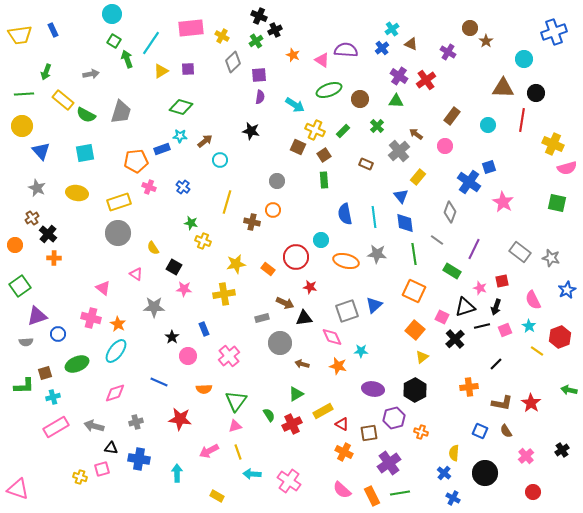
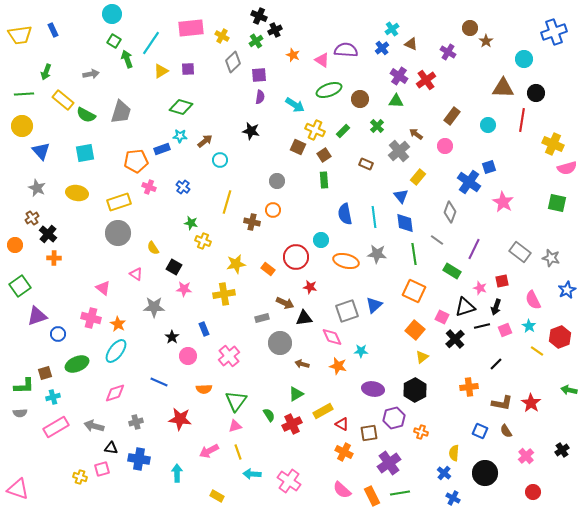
gray semicircle at (26, 342): moved 6 px left, 71 px down
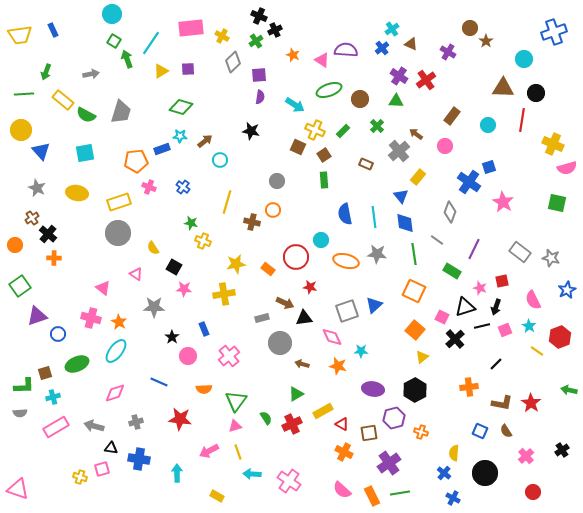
yellow circle at (22, 126): moved 1 px left, 4 px down
orange star at (118, 324): moved 1 px right, 2 px up
green semicircle at (269, 415): moved 3 px left, 3 px down
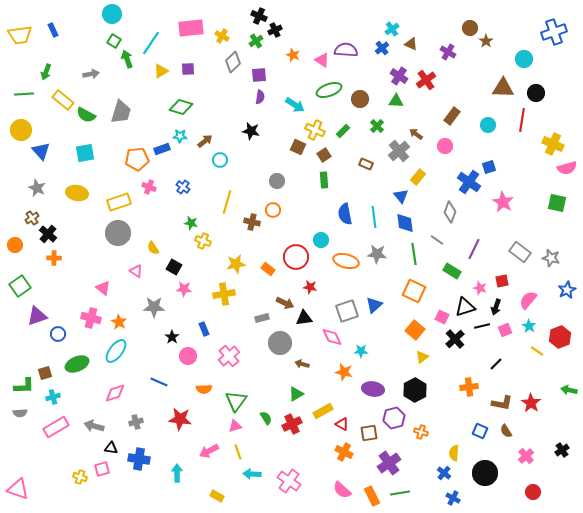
orange pentagon at (136, 161): moved 1 px right, 2 px up
pink triangle at (136, 274): moved 3 px up
pink semicircle at (533, 300): moved 5 px left; rotated 66 degrees clockwise
orange star at (338, 366): moved 6 px right, 6 px down
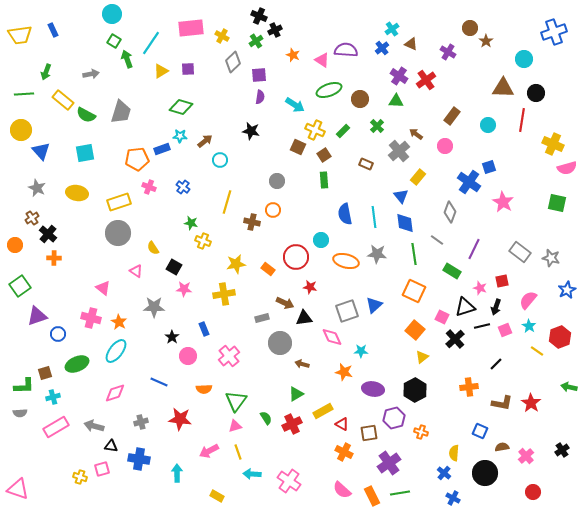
green arrow at (569, 390): moved 3 px up
gray cross at (136, 422): moved 5 px right
brown semicircle at (506, 431): moved 4 px left, 16 px down; rotated 112 degrees clockwise
black triangle at (111, 448): moved 2 px up
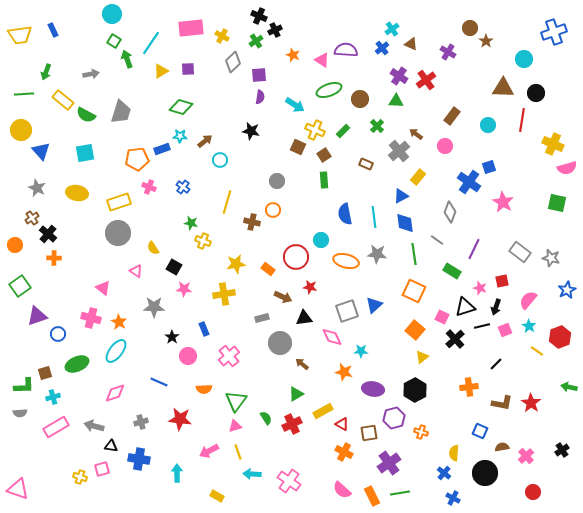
blue triangle at (401, 196): rotated 42 degrees clockwise
brown arrow at (285, 303): moved 2 px left, 6 px up
brown arrow at (302, 364): rotated 24 degrees clockwise
